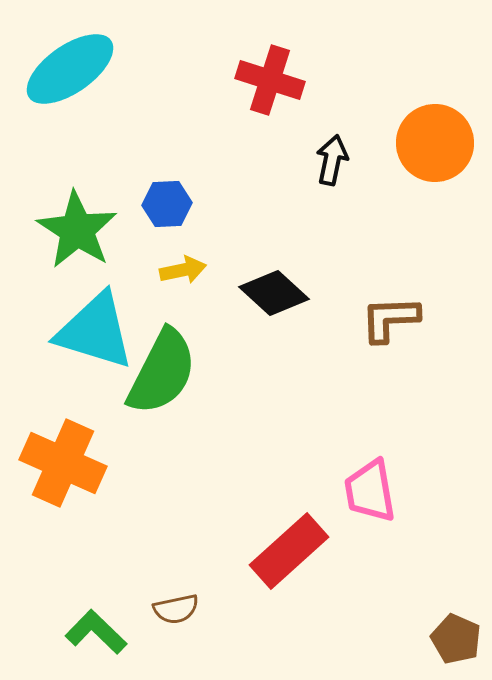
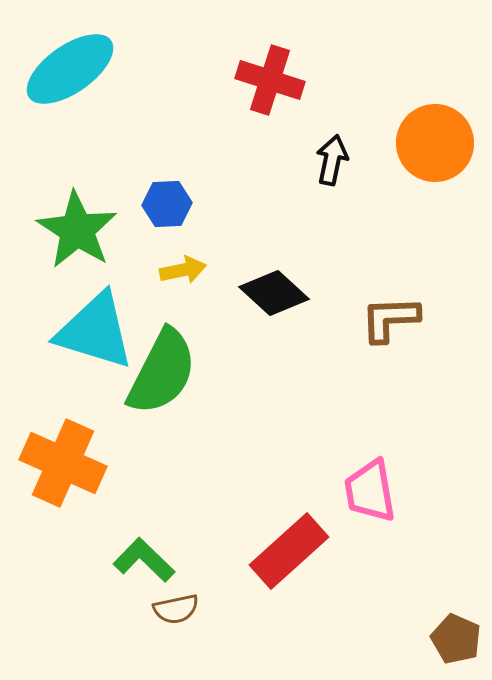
green L-shape: moved 48 px right, 72 px up
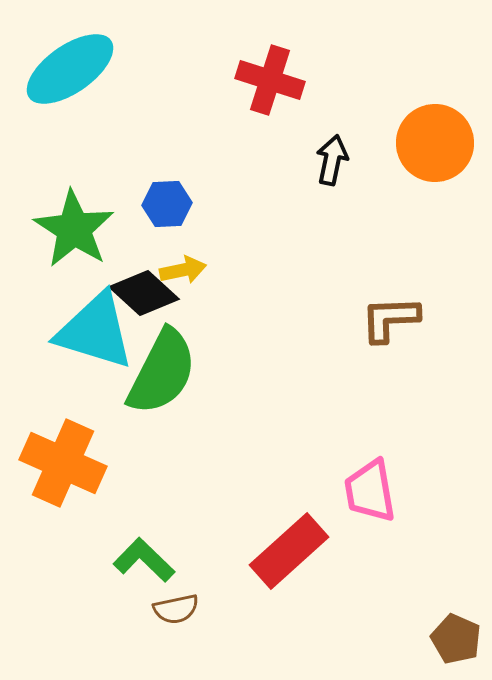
green star: moved 3 px left, 1 px up
black diamond: moved 130 px left
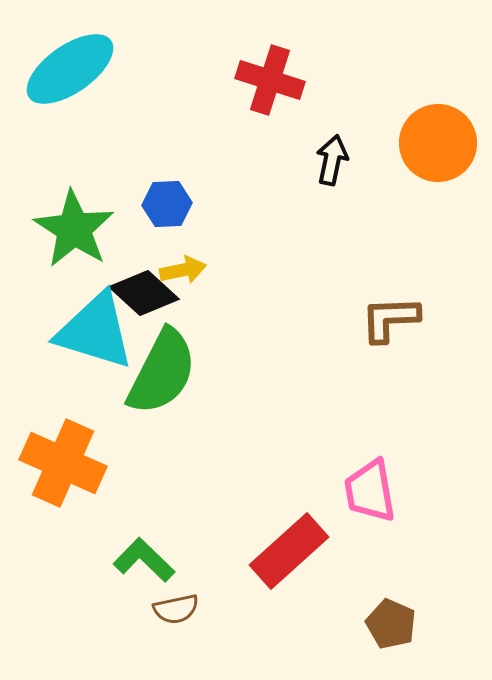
orange circle: moved 3 px right
brown pentagon: moved 65 px left, 15 px up
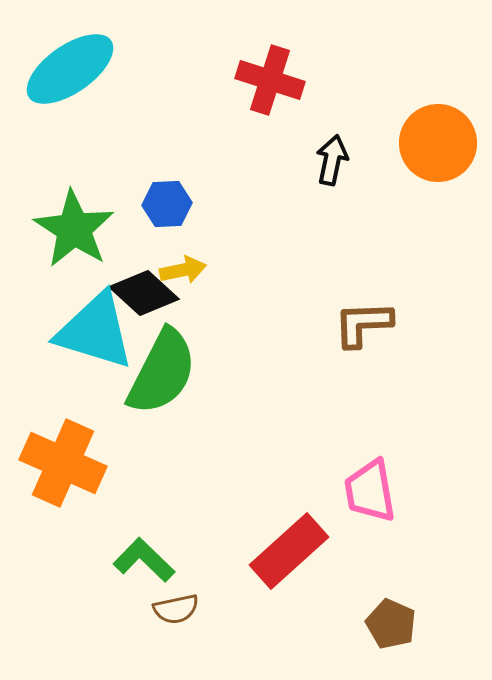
brown L-shape: moved 27 px left, 5 px down
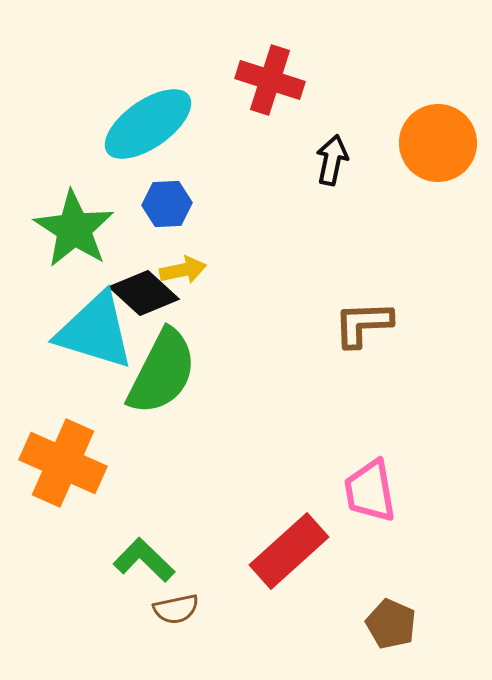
cyan ellipse: moved 78 px right, 55 px down
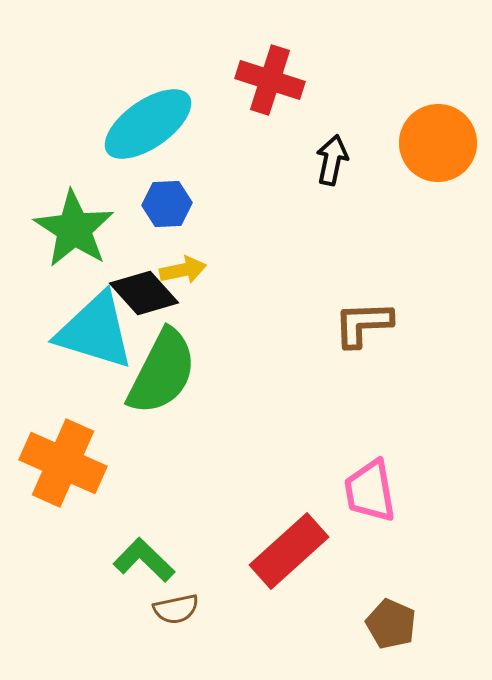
black diamond: rotated 6 degrees clockwise
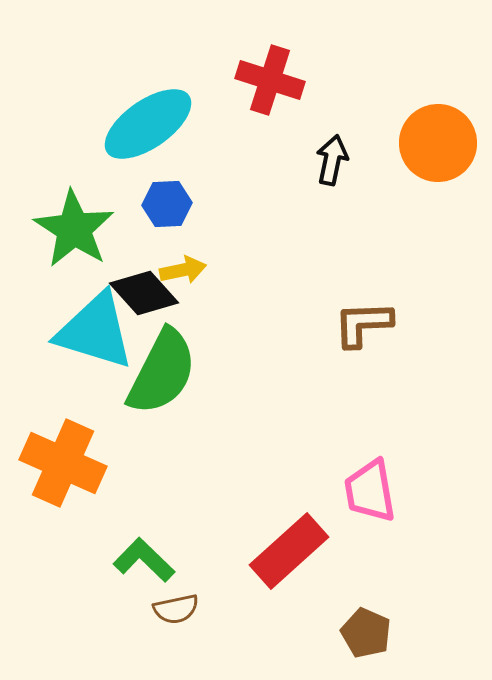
brown pentagon: moved 25 px left, 9 px down
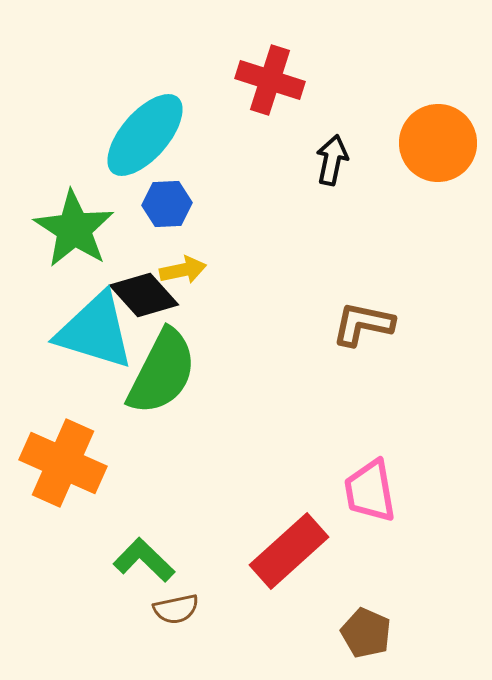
cyan ellipse: moved 3 px left, 11 px down; rotated 14 degrees counterclockwise
black diamond: moved 2 px down
brown L-shape: rotated 14 degrees clockwise
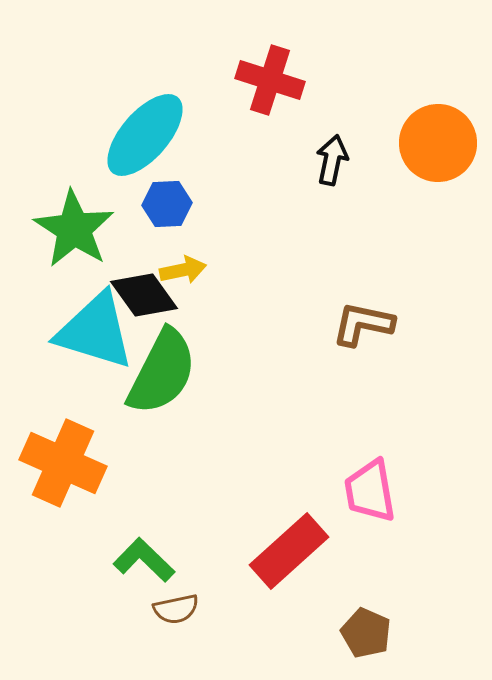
black diamond: rotated 6 degrees clockwise
